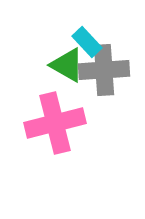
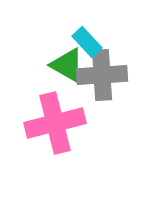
gray cross: moved 2 px left, 5 px down
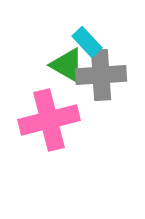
gray cross: moved 1 px left
pink cross: moved 6 px left, 3 px up
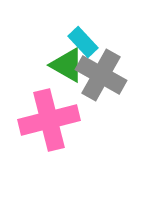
cyan rectangle: moved 4 px left
gray cross: rotated 33 degrees clockwise
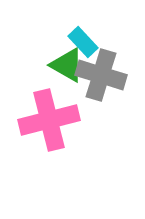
gray cross: rotated 12 degrees counterclockwise
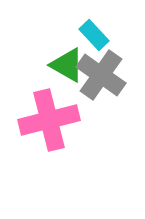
cyan rectangle: moved 11 px right, 7 px up
gray cross: rotated 18 degrees clockwise
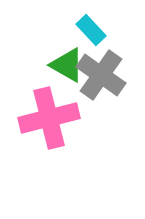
cyan rectangle: moved 3 px left, 5 px up
pink cross: moved 2 px up
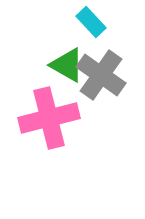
cyan rectangle: moved 8 px up
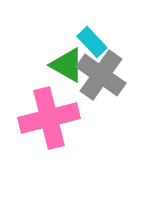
cyan rectangle: moved 1 px right, 20 px down
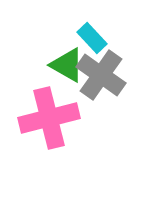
cyan rectangle: moved 4 px up
